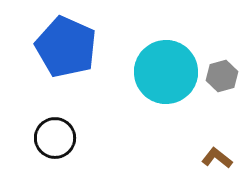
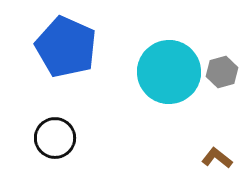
cyan circle: moved 3 px right
gray hexagon: moved 4 px up
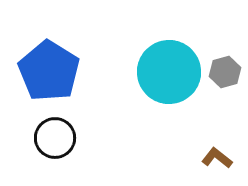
blue pentagon: moved 17 px left, 24 px down; rotated 8 degrees clockwise
gray hexagon: moved 3 px right
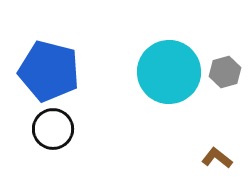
blue pentagon: rotated 18 degrees counterclockwise
black circle: moved 2 px left, 9 px up
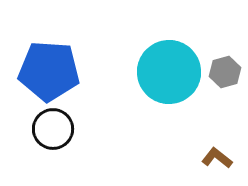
blue pentagon: rotated 10 degrees counterclockwise
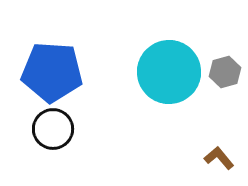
blue pentagon: moved 3 px right, 1 px down
brown L-shape: moved 2 px right; rotated 12 degrees clockwise
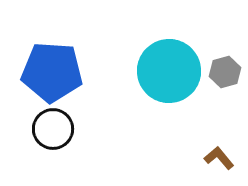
cyan circle: moved 1 px up
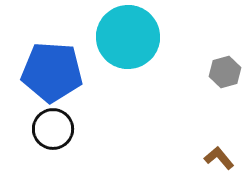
cyan circle: moved 41 px left, 34 px up
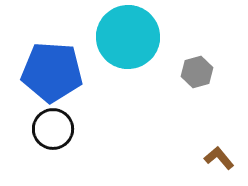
gray hexagon: moved 28 px left
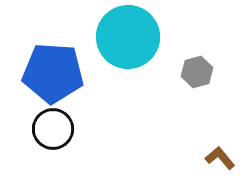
blue pentagon: moved 1 px right, 1 px down
brown L-shape: moved 1 px right
